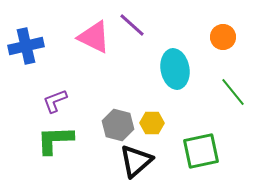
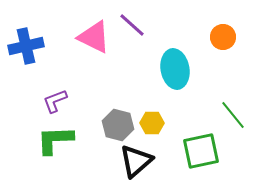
green line: moved 23 px down
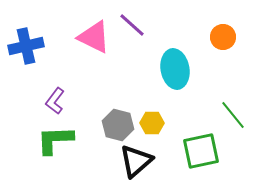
purple L-shape: rotated 32 degrees counterclockwise
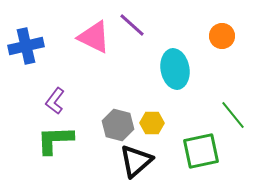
orange circle: moved 1 px left, 1 px up
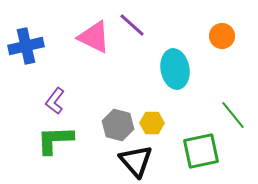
black triangle: rotated 30 degrees counterclockwise
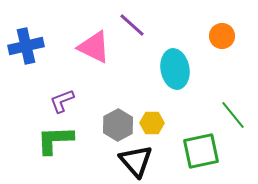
pink triangle: moved 10 px down
purple L-shape: moved 7 px right; rotated 32 degrees clockwise
gray hexagon: rotated 16 degrees clockwise
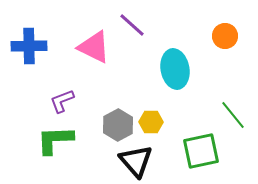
orange circle: moved 3 px right
blue cross: moved 3 px right; rotated 12 degrees clockwise
yellow hexagon: moved 1 px left, 1 px up
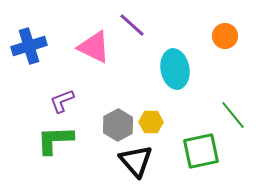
blue cross: rotated 16 degrees counterclockwise
